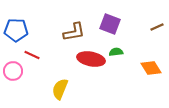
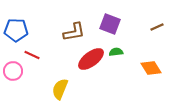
red ellipse: rotated 48 degrees counterclockwise
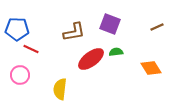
blue pentagon: moved 1 px right, 1 px up
red line: moved 1 px left, 6 px up
pink circle: moved 7 px right, 4 px down
yellow semicircle: rotated 15 degrees counterclockwise
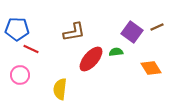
purple square: moved 22 px right, 8 px down; rotated 15 degrees clockwise
red ellipse: rotated 12 degrees counterclockwise
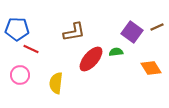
yellow semicircle: moved 4 px left, 6 px up
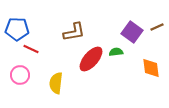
orange diamond: rotated 25 degrees clockwise
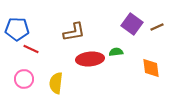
purple square: moved 8 px up
red ellipse: moved 1 px left; rotated 44 degrees clockwise
pink circle: moved 4 px right, 4 px down
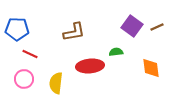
purple square: moved 2 px down
red line: moved 1 px left, 5 px down
red ellipse: moved 7 px down
